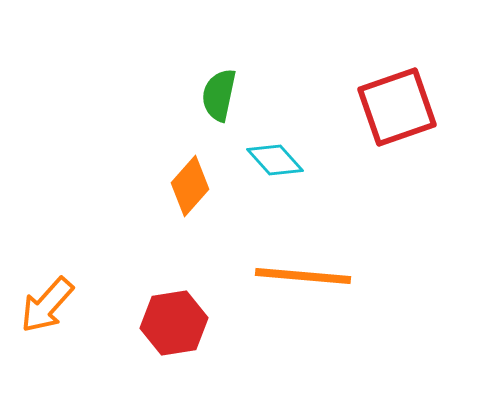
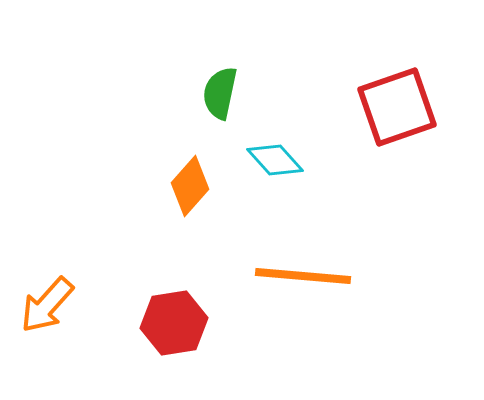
green semicircle: moved 1 px right, 2 px up
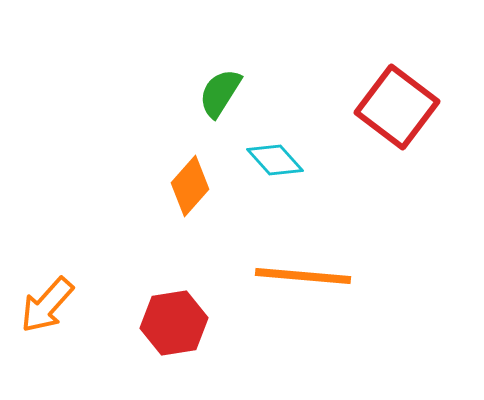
green semicircle: rotated 20 degrees clockwise
red square: rotated 34 degrees counterclockwise
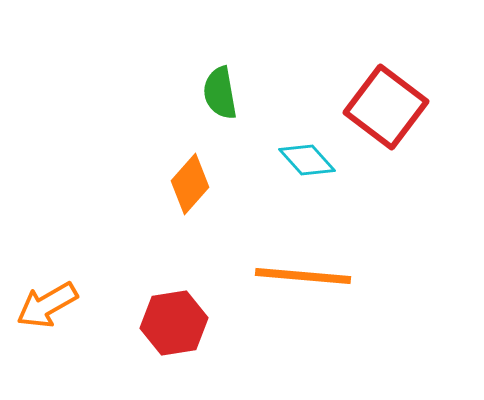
green semicircle: rotated 42 degrees counterclockwise
red square: moved 11 px left
cyan diamond: moved 32 px right
orange diamond: moved 2 px up
orange arrow: rotated 18 degrees clockwise
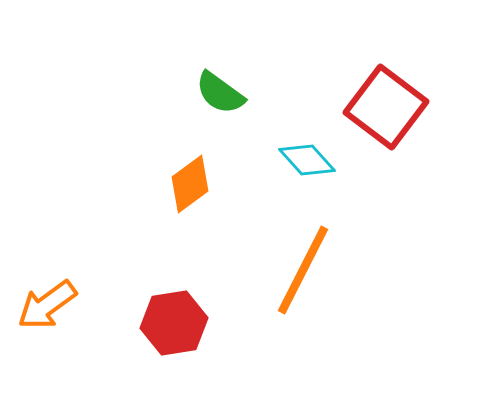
green semicircle: rotated 44 degrees counterclockwise
orange diamond: rotated 12 degrees clockwise
orange line: moved 6 px up; rotated 68 degrees counterclockwise
orange arrow: rotated 6 degrees counterclockwise
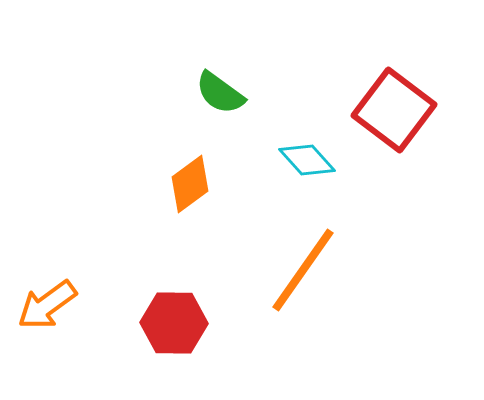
red square: moved 8 px right, 3 px down
orange line: rotated 8 degrees clockwise
red hexagon: rotated 10 degrees clockwise
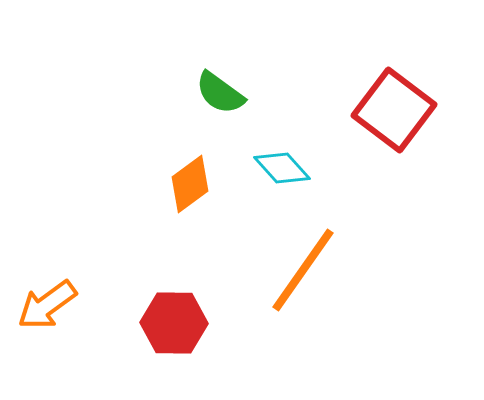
cyan diamond: moved 25 px left, 8 px down
